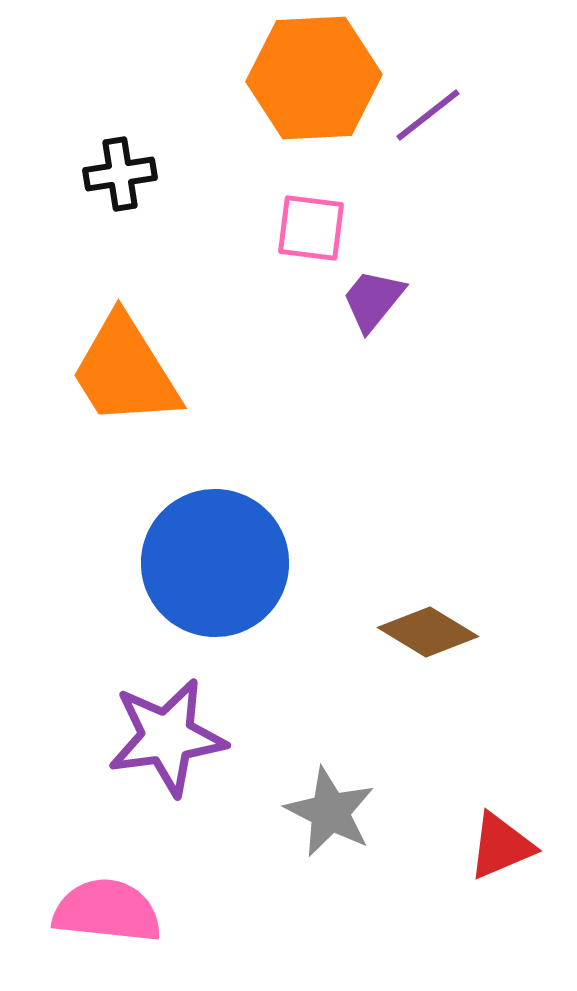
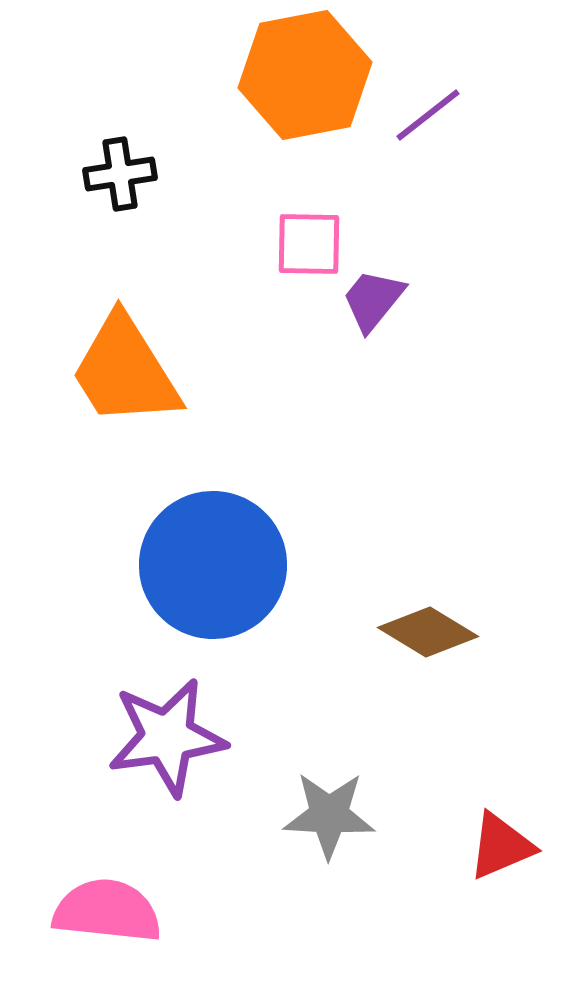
orange hexagon: moved 9 px left, 3 px up; rotated 8 degrees counterclockwise
pink square: moved 2 px left, 16 px down; rotated 6 degrees counterclockwise
blue circle: moved 2 px left, 2 px down
gray star: moved 1 px left, 3 px down; rotated 24 degrees counterclockwise
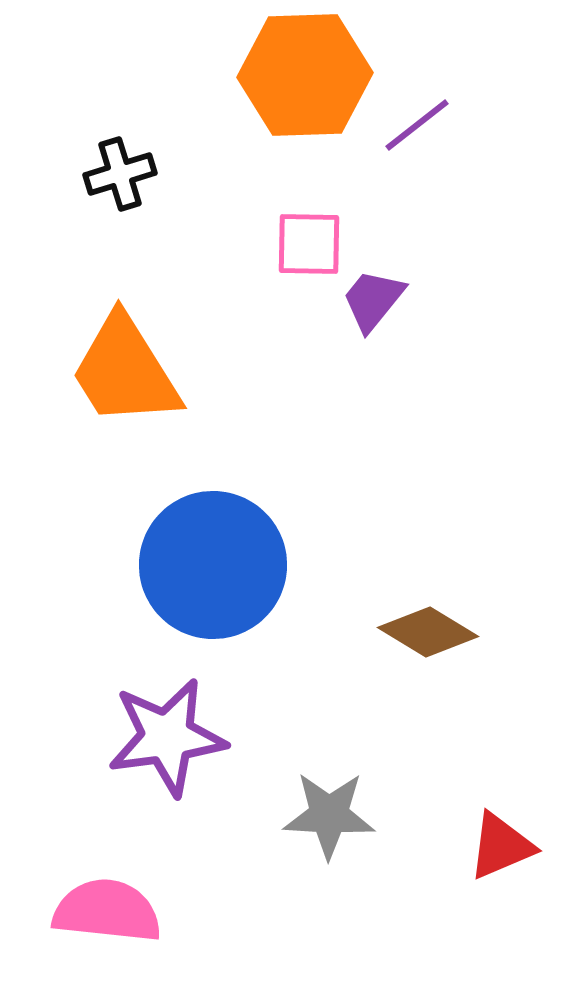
orange hexagon: rotated 9 degrees clockwise
purple line: moved 11 px left, 10 px down
black cross: rotated 8 degrees counterclockwise
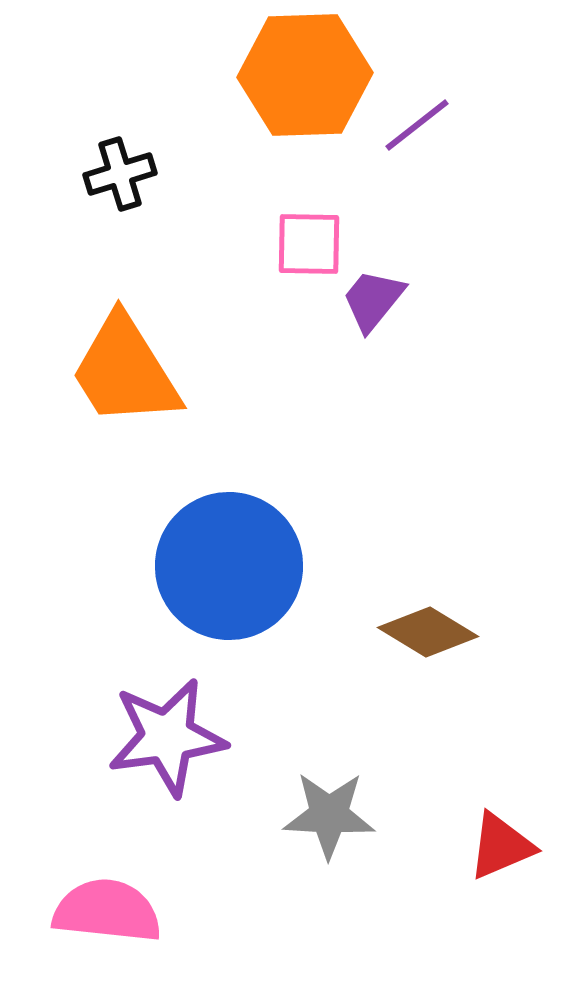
blue circle: moved 16 px right, 1 px down
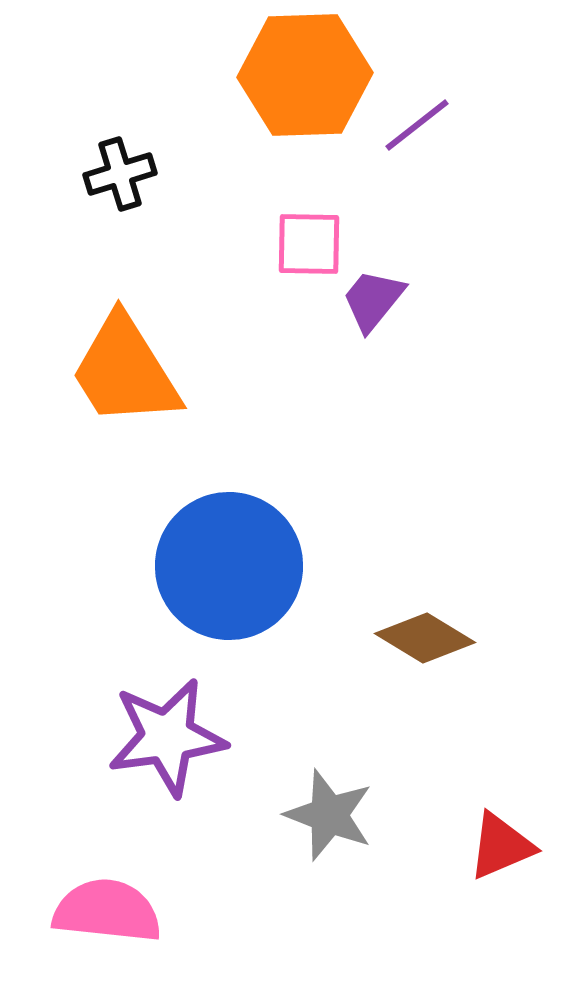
brown diamond: moved 3 px left, 6 px down
gray star: rotated 18 degrees clockwise
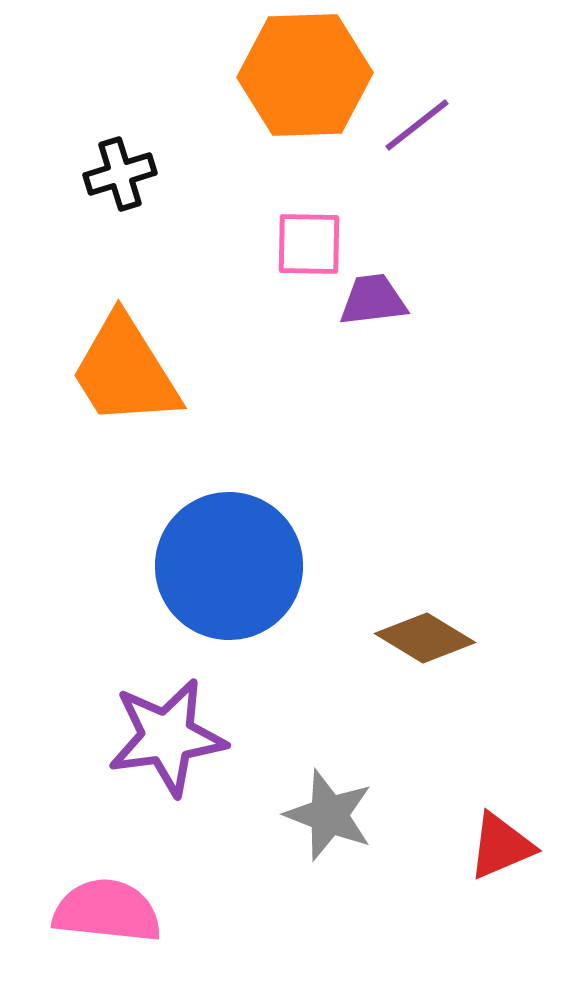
purple trapezoid: rotated 44 degrees clockwise
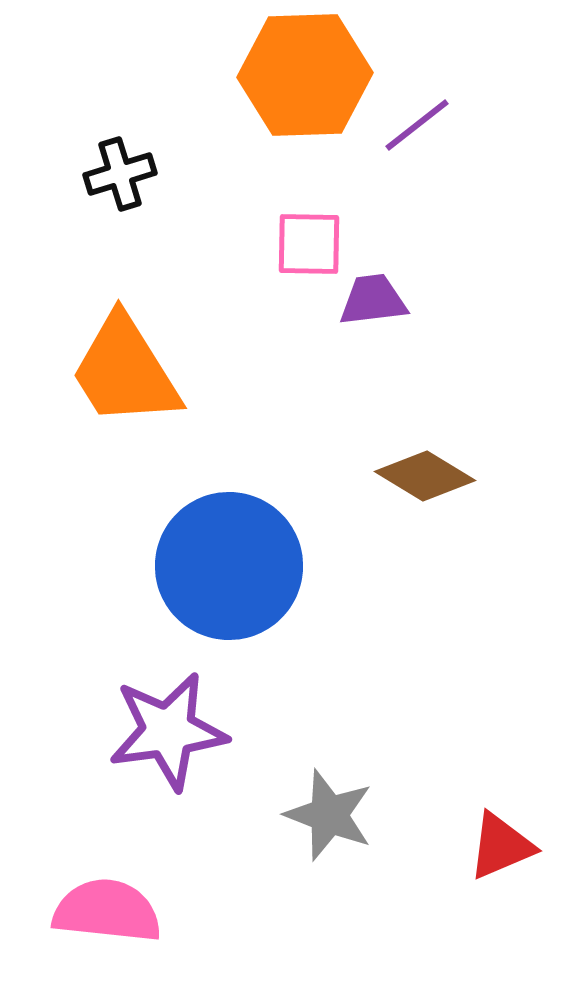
brown diamond: moved 162 px up
purple star: moved 1 px right, 6 px up
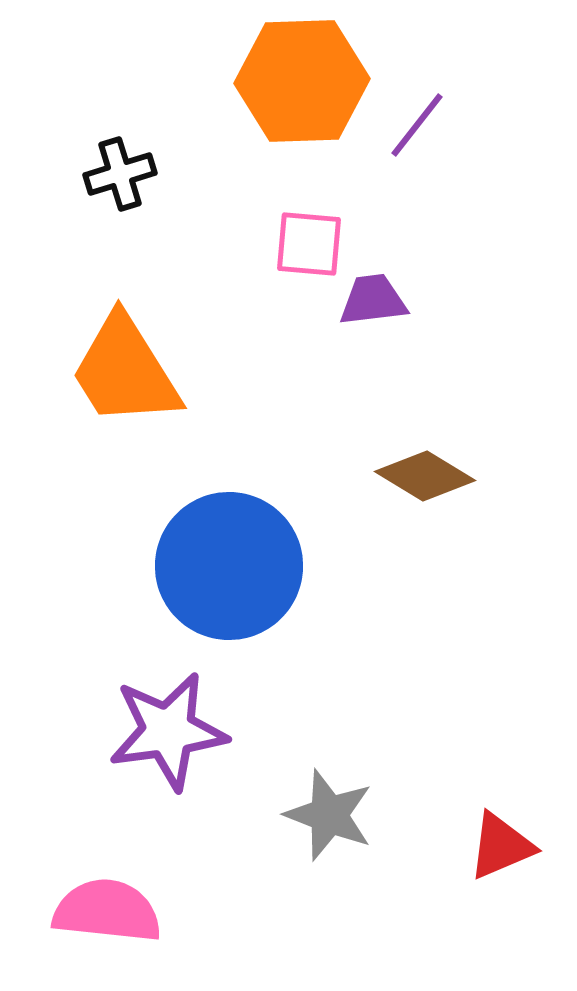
orange hexagon: moved 3 px left, 6 px down
purple line: rotated 14 degrees counterclockwise
pink square: rotated 4 degrees clockwise
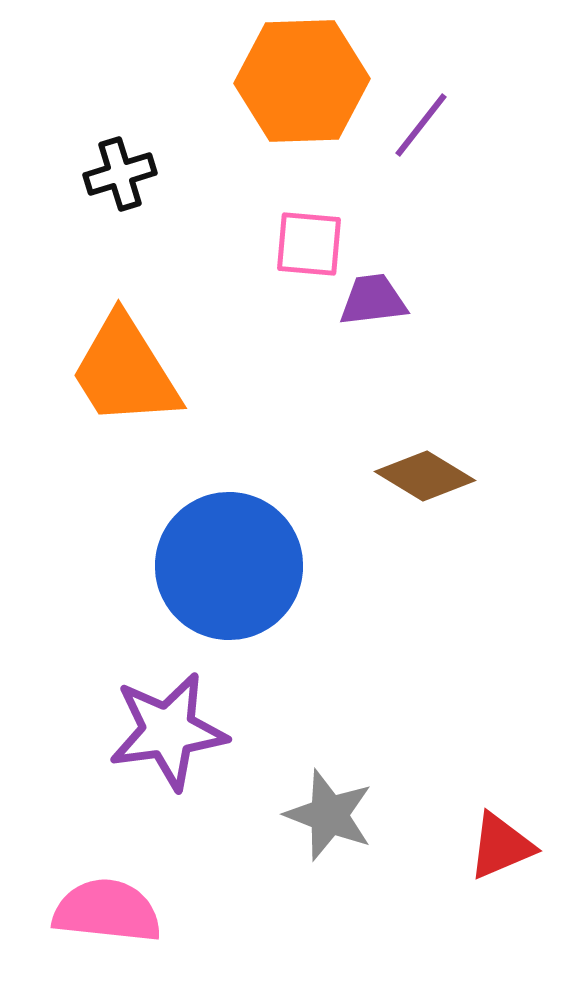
purple line: moved 4 px right
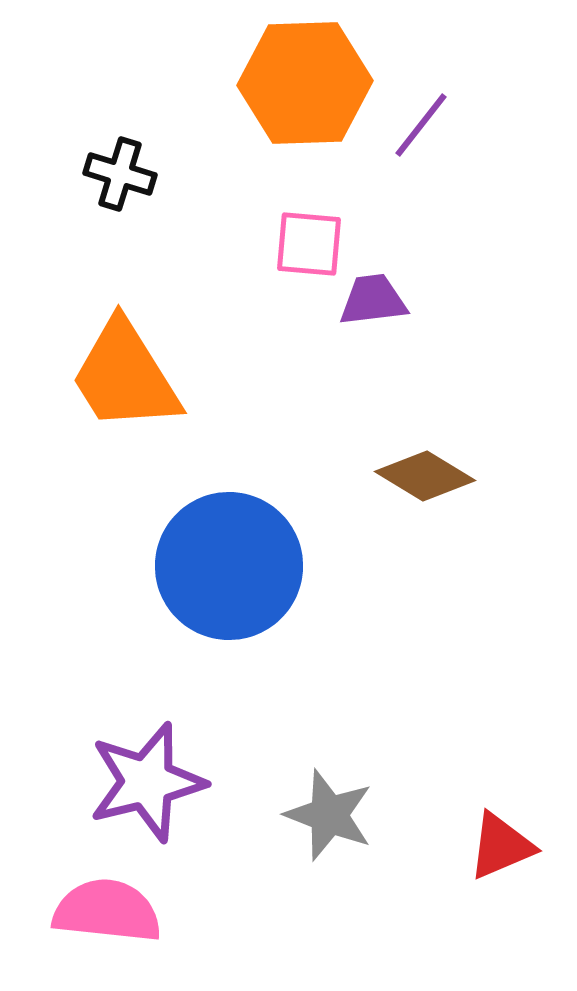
orange hexagon: moved 3 px right, 2 px down
black cross: rotated 34 degrees clockwise
orange trapezoid: moved 5 px down
purple star: moved 21 px left, 51 px down; rotated 6 degrees counterclockwise
